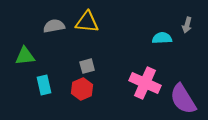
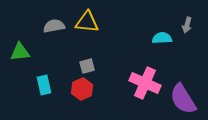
green triangle: moved 5 px left, 4 px up
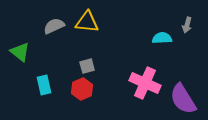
gray semicircle: rotated 15 degrees counterclockwise
green triangle: rotated 45 degrees clockwise
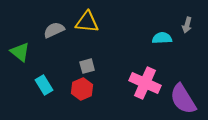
gray semicircle: moved 4 px down
cyan rectangle: rotated 18 degrees counterclockwise
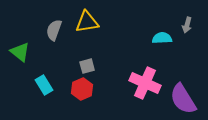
yellow triangle: rotated 15 degrees counterclockwise
gray semicircle: rotated 45 degrees counterclockwise
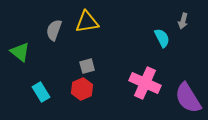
gray arrow: moved 4 px left, 4 px up
cyan semicircle: rotated 66 degrees clockwise
cyan rectangle: moved 3 px left, 7 px down
purple semicircle: moved 5 px right, 1 px up
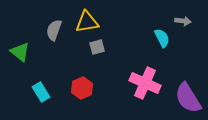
gray arrow: rotated 98 degrees counterclockwise
gray square: moved 10 px right, 19 px up
red hexagon: moved 1 px up
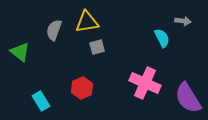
cyan rectangle: moved 9 px down
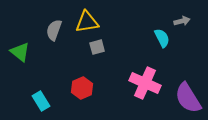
gray arrow: moved 1 px left; rotated 21 degrees counterclockwise
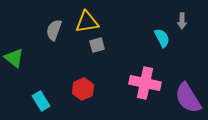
gray arrow: rotated 105 degrees clockwise
gray square: moved 2 px up
green triangle: moved 6 px left, 6 px down
pink cross: rotated 12 degrees counterclockwise
red hexagon: moved 1 px right, 1 px down
